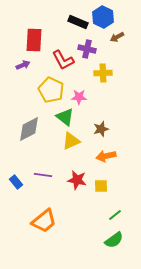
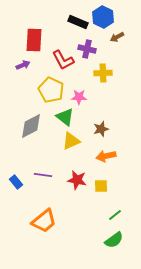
gray diamond: moved 2 px right, 3 px up
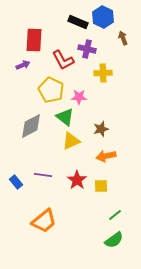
brown arrow: moved 6 px right, 1 px down; rotated 96 degrees clockwise
red star: rotated 24 degrees clockwise
